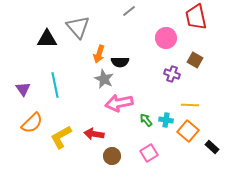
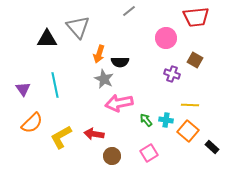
red trapezoid: rotated 84 degrees counterclockwise
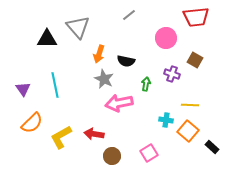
gray line: moved 4 px down
black semicircle: moved 6 px right, 1 px up; rotated 12 degrees clockwise
green arrow: moved 36 px up; rotated 48 degrees clockwise
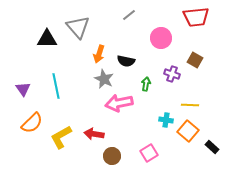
pink circle: moved 5 px left
cyan line: moved 1 px right, 1 px down
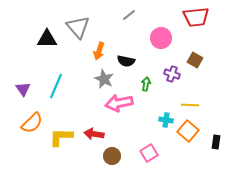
orange arrow: moved 3 px up
cyan line: rotated 35 degrees clockwise
yellow L-shape: rotated 30 degrees clockwise
black rectangle: moved 4 px right, 5 px up; rotated 56 degrees clockwise
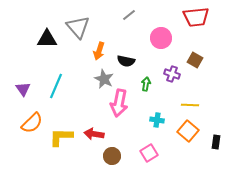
pink arrow: rotated 68 degrees counterclockwise
cyan cross: moved 9 px left
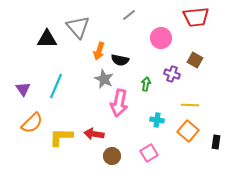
black semicircle: moved 6 px left, 1 px up
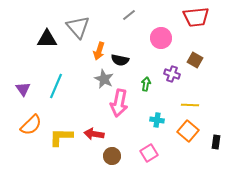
orange semicircle: moved 1 px left, 2 px down
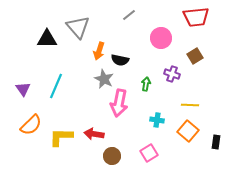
brown square: moved 4 px up; rotated 28 degrees clockwise
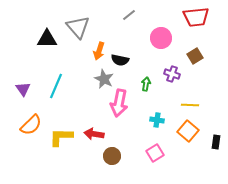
pink square: moved 6 px right
